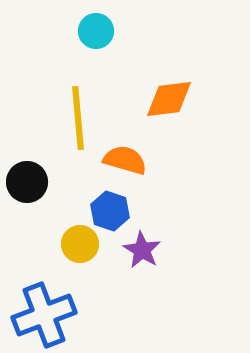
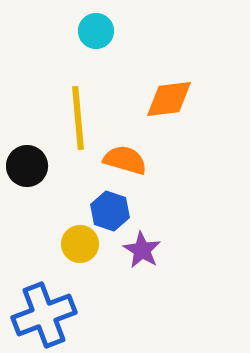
black circle: moved 16 px up
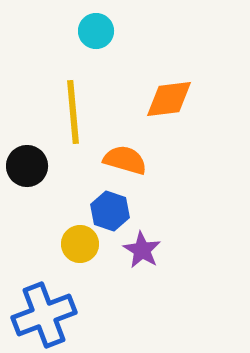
yellow line: moved 5 px left, 6 px up
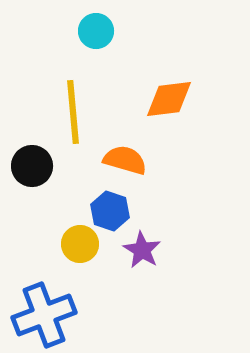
black circle: moved 5 px right
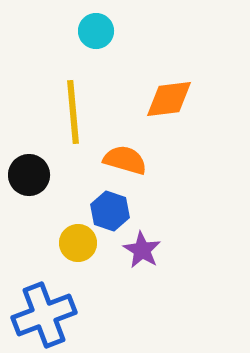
black circle: moved 3 px left, 9 px down
yellow circle: moved 2 px left, 1 px up
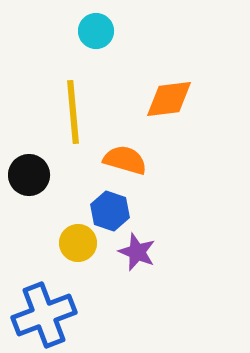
purple star: moved 5 px left, 2 px down; rotated 9 degrees counterclockwise
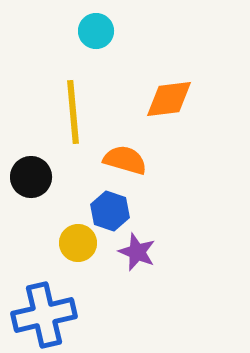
black circle: moved 2 px right, 2 px down
blue cross: rotated 8 degrees clockwise
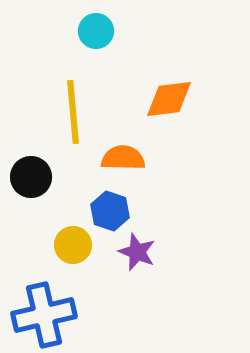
orange semicircle: moved 2 px left, 2 px up; rotated 15 degrees counterclockwise
yellow circle: moved 5 px left, 2 px down
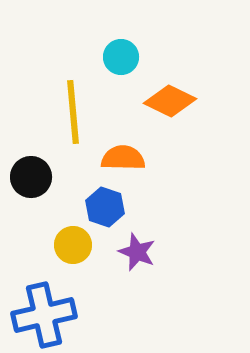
cyan circle: moved 25 px right, 26 px down
orange diamond: moved 1 px right, 2 px down; rotated 33 degrees clockwise
blue hexagon: moved 5 px left, 4 px up
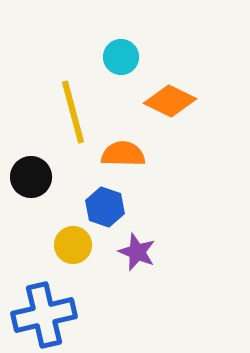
yellow line: rotated 10 degrees counterclockwise
orange semicircle: moved 4 px up
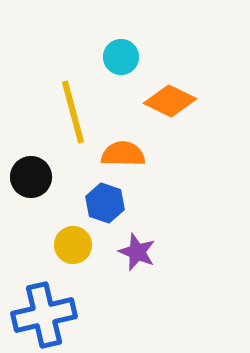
blue hexagon: moved 4 px up
